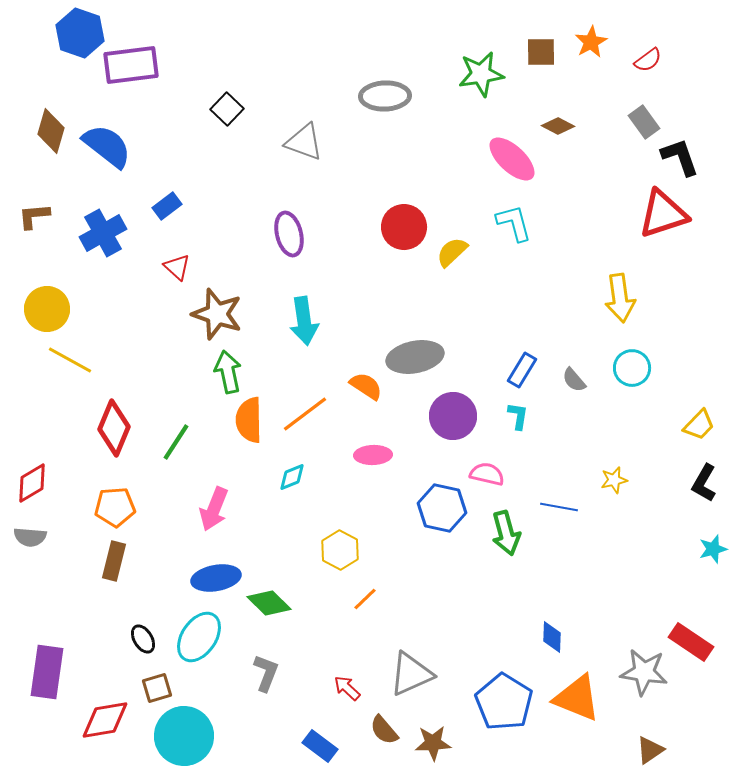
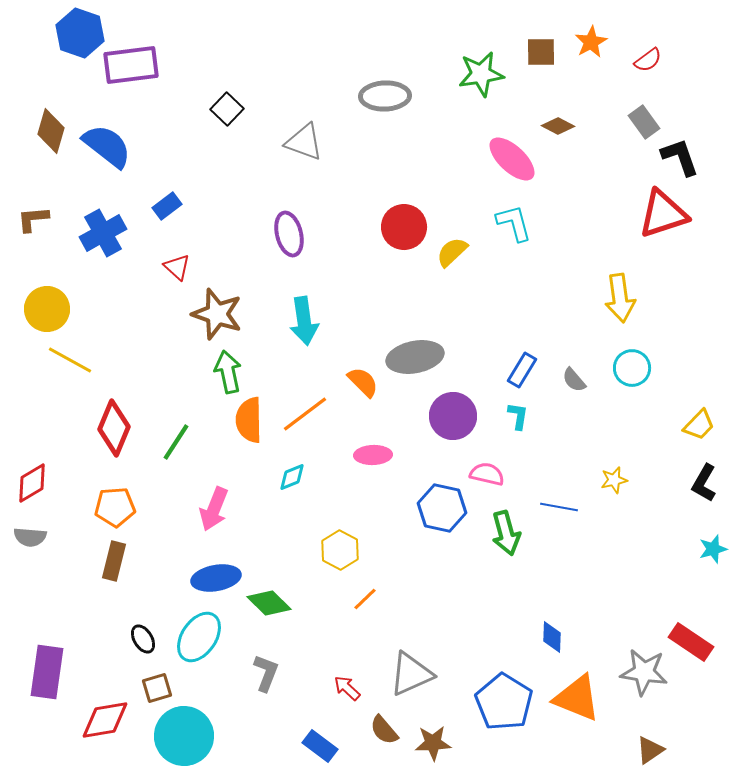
brown L-shape at (34, 216): moved 1 px left, 3 px down
orange semicircle at (366, 386): moved 3 px left, 4 px up; rotated 12 degrees clockwise
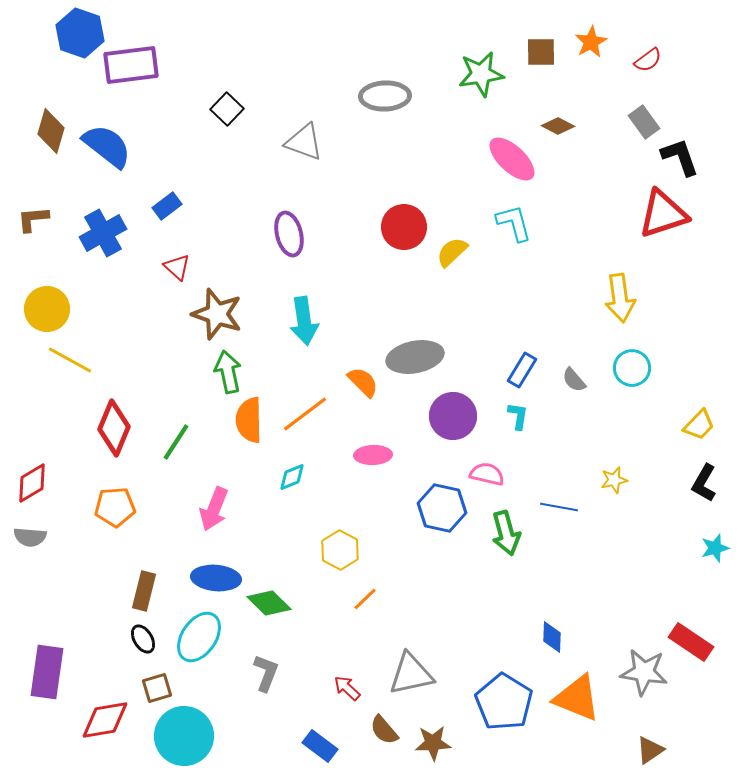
cyan star at (713, 549): moved 2 px right, 1 px up
brown rectangle at (114, 561): moved 30 px right, 30 px down
blue ellipse at (216, 578): rotated 15 degrees clockwise
gray triangle at (411, 674): rotated 12 degrees clockwise
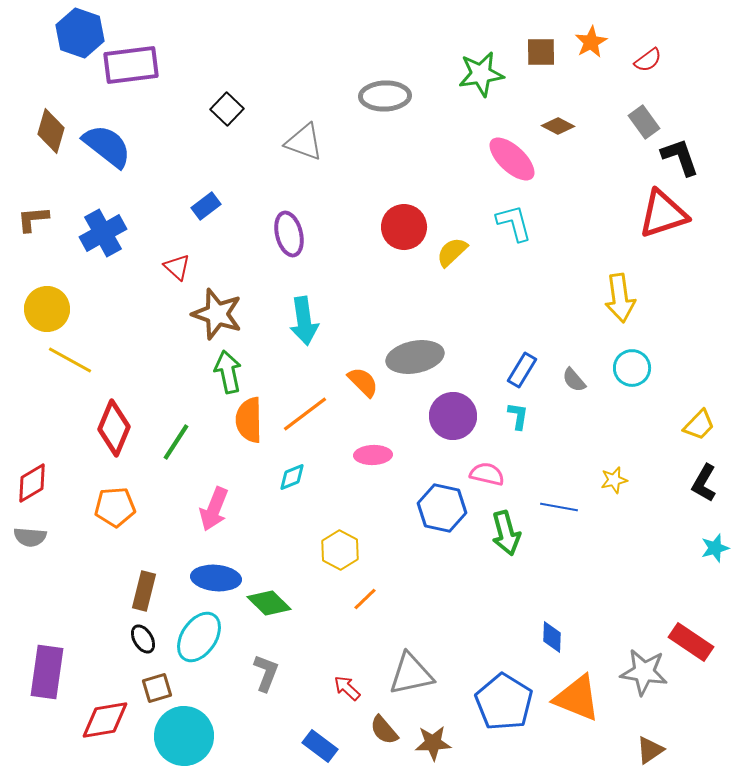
blue rectangle at (167, 206): moved 39 px right
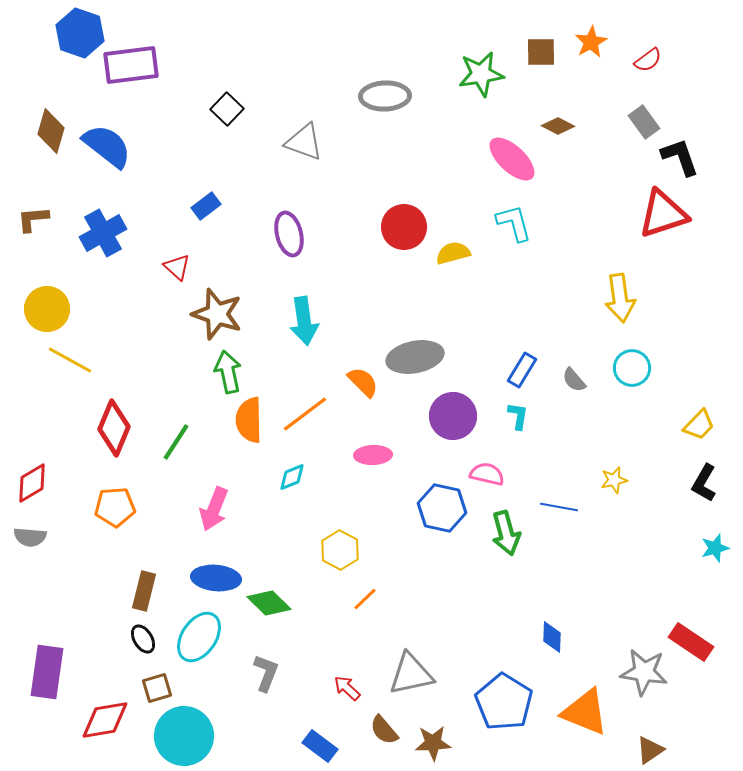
yellow semicircle at (452, 252): moved 1 px right, 1 px down; rotated 28 degrees clockwise
orange triangle at (577, 698): moved 8 px right, 14 px down
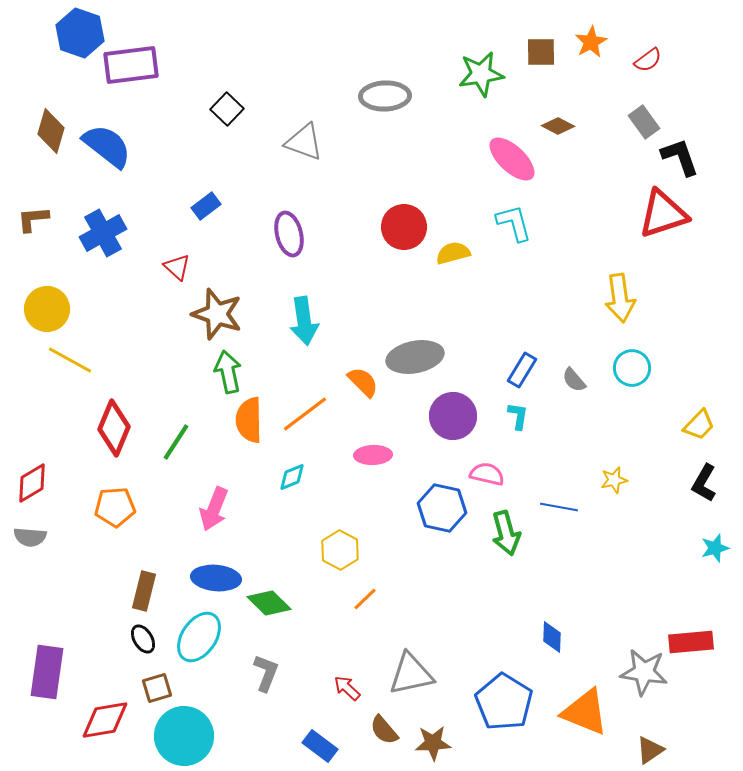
red rectangle at (691, 642): rotated 39 degrees counterclockwise
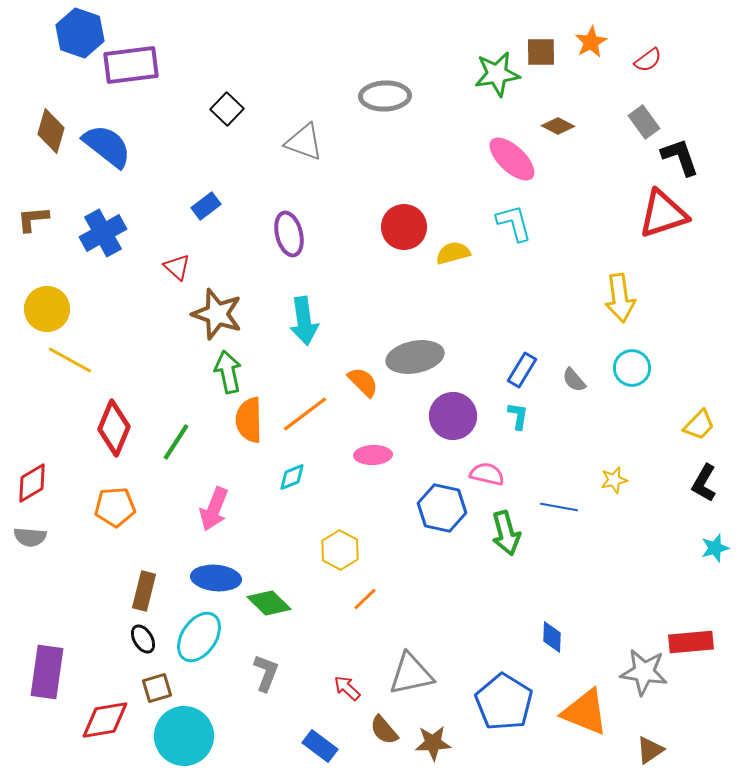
green star at (481, 74): moved 16 px right
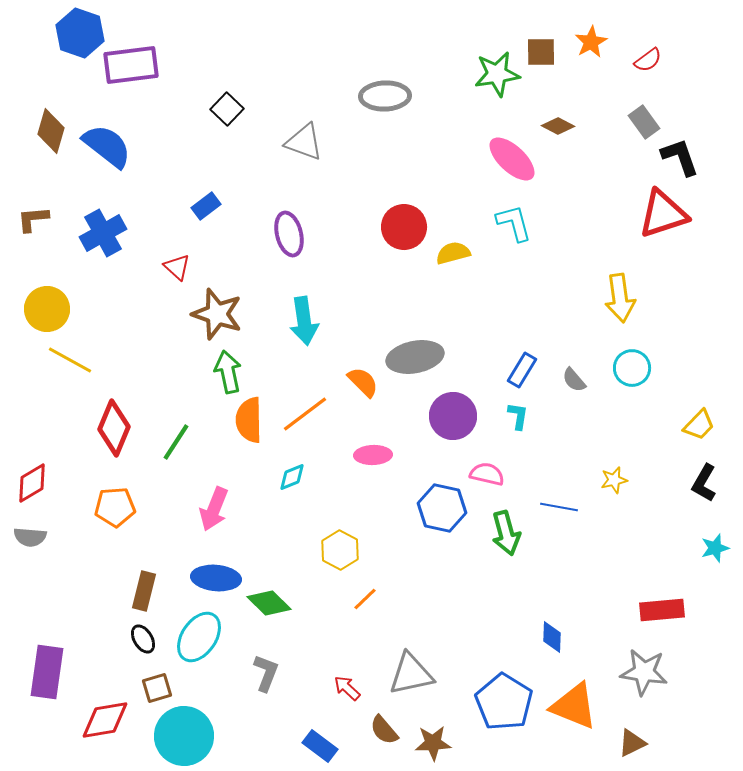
red rectangle at (691, 642): moved 29 px left, 32 px up
orange triangle at (585, 712): moved 11 px left, 6 px up
brown triangle at (650, 750): moved 18 px left, 7 px up; rotated 8 degrees clockwise
